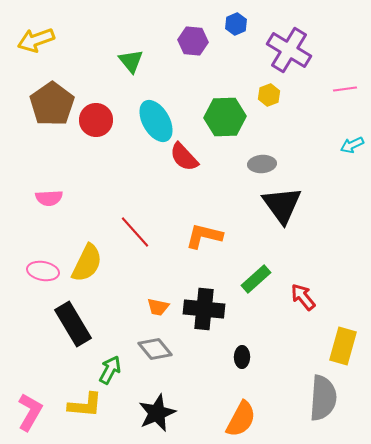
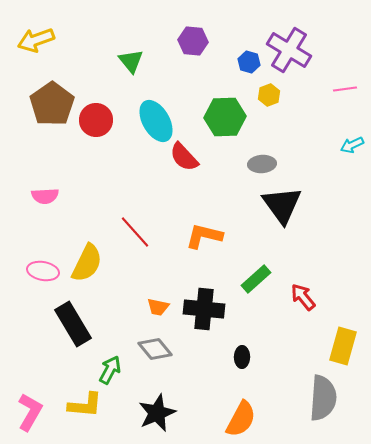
blue hexagon: moved 13 px right, 38 px down; rotated 20 degrees counterclockwise
pink semicircle: moved 4 px left, 2 px up
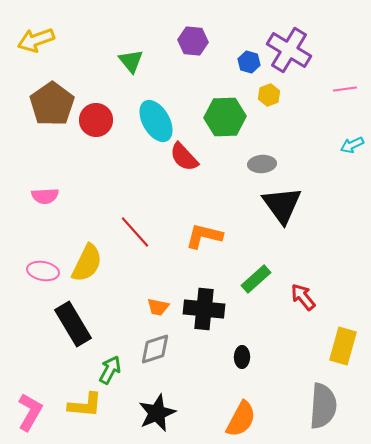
gray diamond: rotated 68 degrees counterclockwise
gray semicircle: moved 8 px down
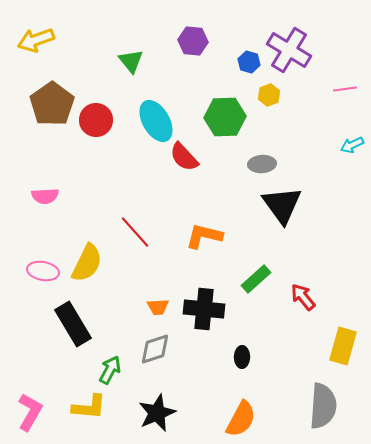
orange trapezoid: rotated 15 degrees counterclockwise
yellow L-shape: moved 4 px right, 2 px down
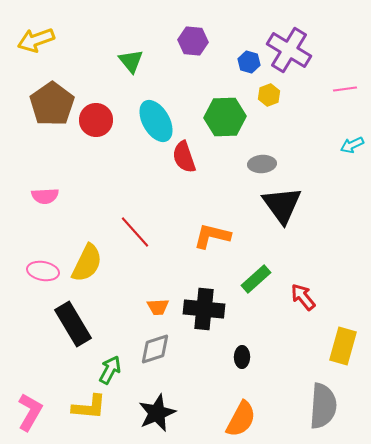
red semicircle: rotated 24 degrees clockwise
orange L-shape: moved 8 px right
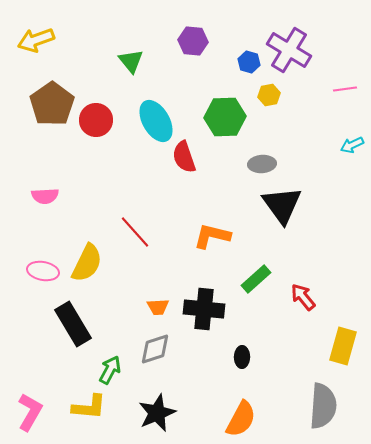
yellow hexagon: rotated 10 degrees clockwise
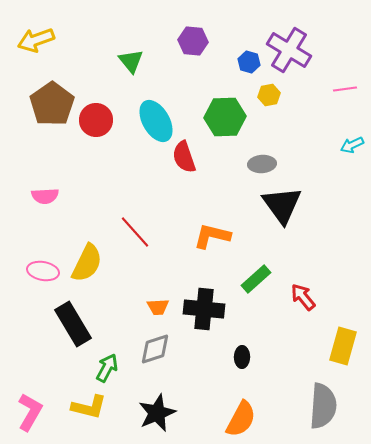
green arrow: moved 3 px left, 2 px up
yellow L-shape: rotated 9 degrees clockwise
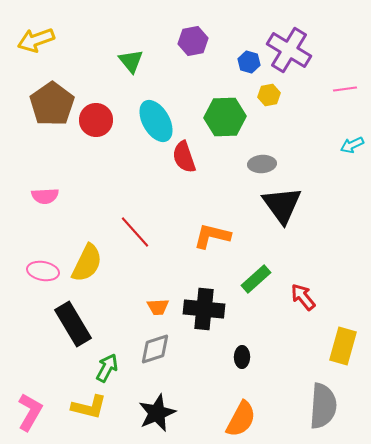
purple hexagon: rotated 16 degrees counterclockwise
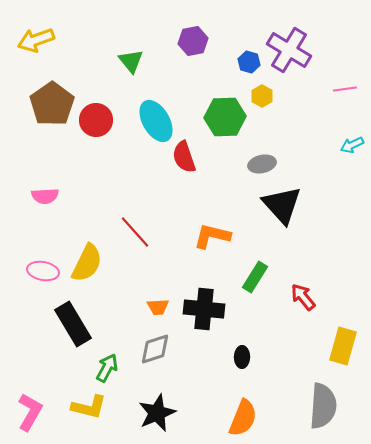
yellow hexagon: moved 7 px left, 1 px down; rotated 20 degrees counterclockwise
gray ellipse: rotated 8 degrees counterclockwise
black triangle: rotated 6 degrees counterclockwise
green rectangle: moved 1 px left, 2 px up; rotated 16 degrees counterclockwise
orange semicircle: moved 2 px right, 1 px up; rotated 6 degrees counterclockwise
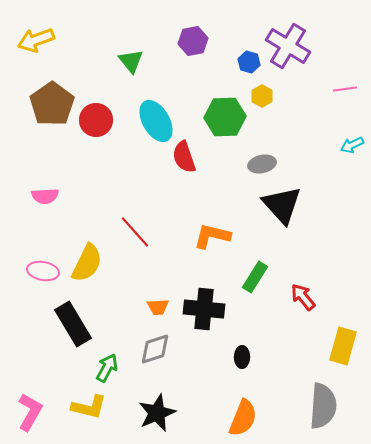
purple cross: moved 1 px left, 4 px up
